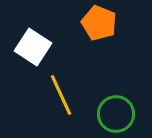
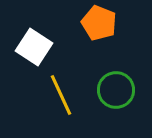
white square: moved 1 px right
green circle: moved 24 px up
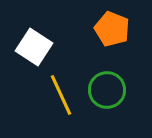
orange pentagon: moved 13 px right, 6 px down
green circle: moved 9 px left
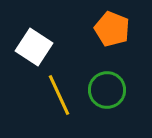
yellow line: moved 2 px left
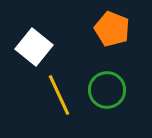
white square: rotated 6 degrees clockwise
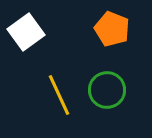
white square: moved 8 px left, 15 px up; rotated 15 degrees clockwise
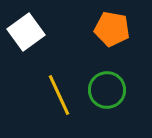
orange pentagon: rotated 12 degrees counterclockwise
